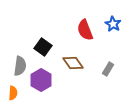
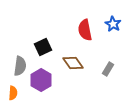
red semicircle: rotated 10 degrees clockwise
black square: rotated 30 degrees clockwise
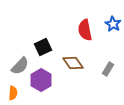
gray semicircle: rotated 36 degrees clockwise
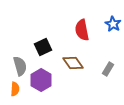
red semicircle: moved 3 px left
gray semicircle: rotated 60 degrees counterclockwise
orange semicircle: moved 2 px right, 4 px up
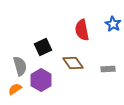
gray rectangle: rotated 56 degrees clockwise
orange semicircle: rotated 128 degrees counterclockwise
